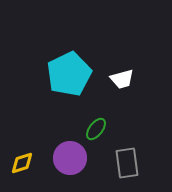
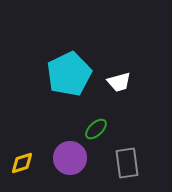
white trapezoid: moved 3 px left, 3 px down
green ellipse: rotated 10 degrees clockwise
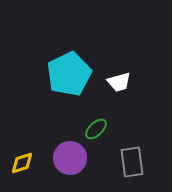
gray rectangle: moved 5 px right, 1 px up
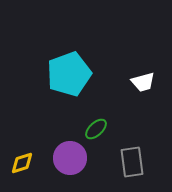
cyan pentagon: rotated 6 degrees clockwise
white trapezoid: moved 24 px right
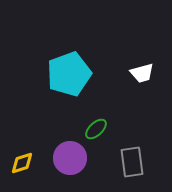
white trapezoid: moved 1 px left, 9 px up
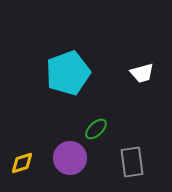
cyan pentagon: moved 1 px left, 1 px up
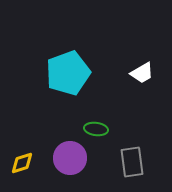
white trapezoid: rotated 15 degrees counterclockwise
green ellipse: rotated 50 degrees clockwise
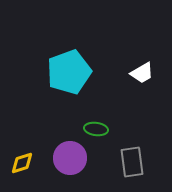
cyan pentagon: moved 1 px right, 1 px up
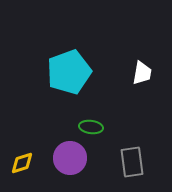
white trapezoid: rotated 50 degrees counterclockwise
green ellipse: moved 5 px left, 2 px up
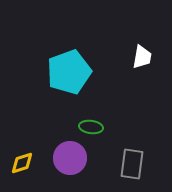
white trapezoid: moved 16 px up
gray rectangle: moved 2 px down; rotated 16 degrees clockwise
